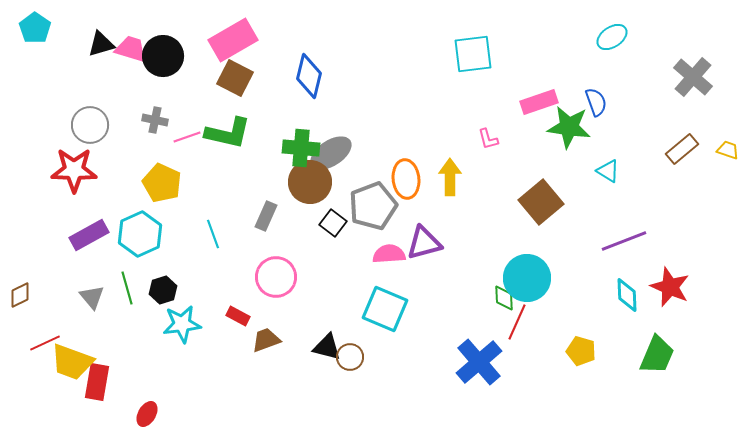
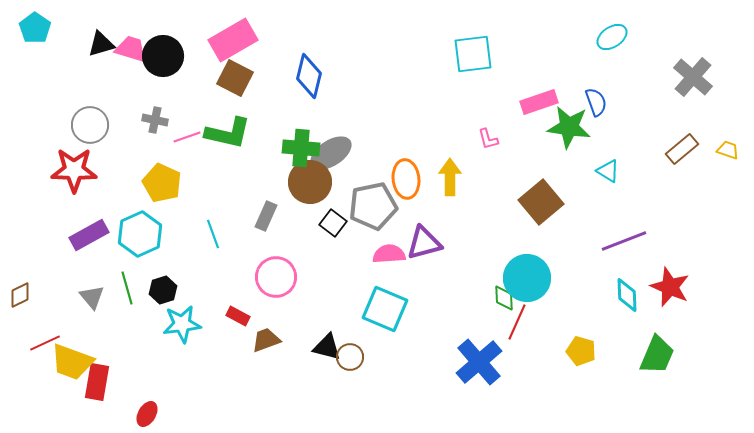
gray pentagon at (373, 206): rotated 9 degrees clockwise
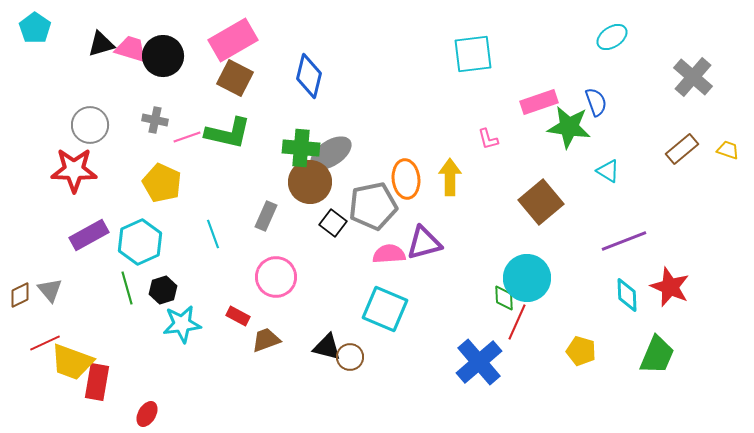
cyan hexagon at (140, 234): moved 8 px down
gray triangle at (92, 297): moved 42 px left, 7 px up
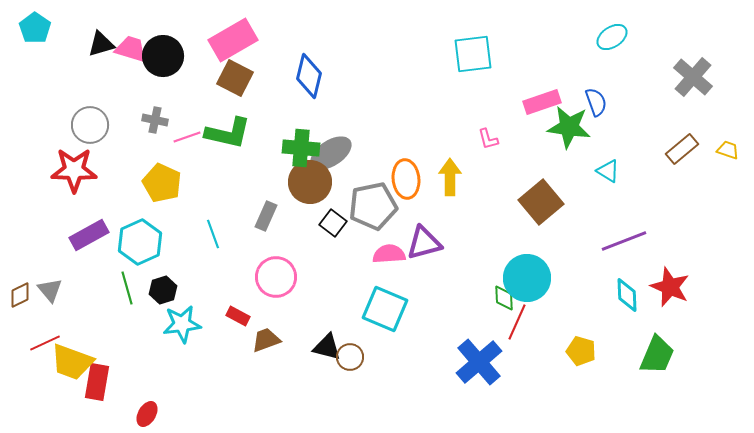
pink rectangle at (539, 102): moved 3 px right
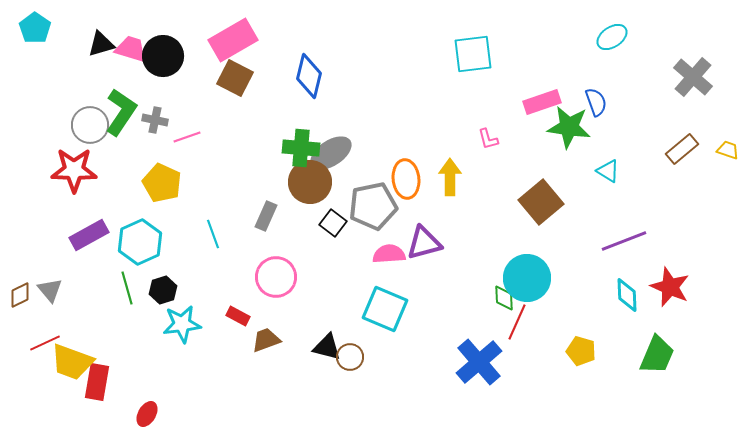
green L-shape at (228, 133): moved 107 px left, 21 px up; rotated 69 degrees counterclockwise
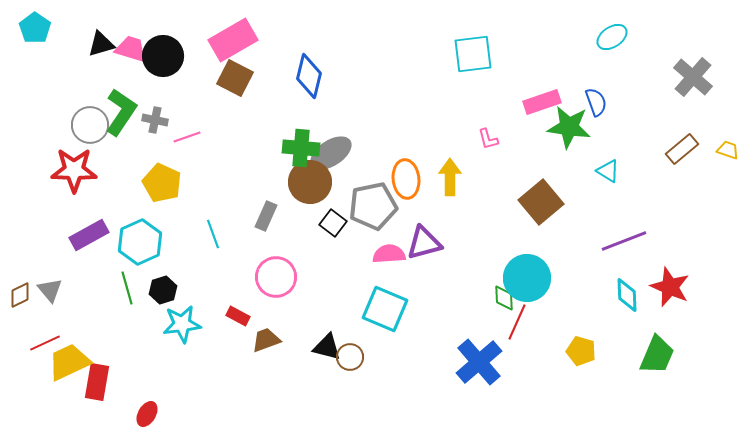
yellow trapezoid at (72, 362): moved 3 px left; rotated 135 degrees clockwise
